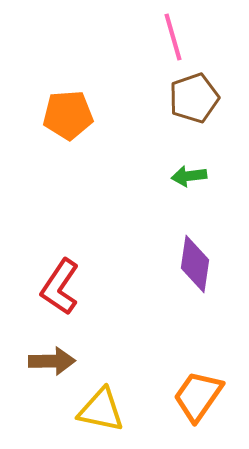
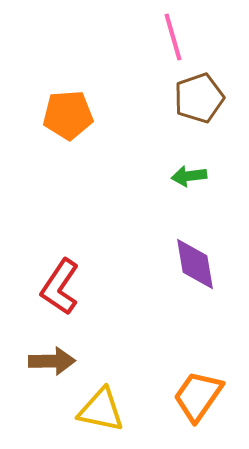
brown pentagon: moved 5 px right
purple diamond: rotated 18 degrees counterclockwise
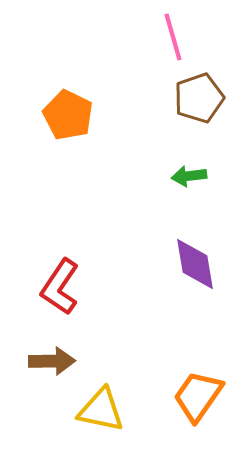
orange pentagon: rotated 30 degrees clockwise
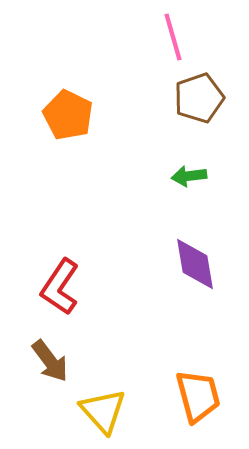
brown arrow: moved 2 px left; rotated 54 degrees clockwise
orange trapezoid: rotated 130 degrees clockwise
yellow triangle: moved 2 px right, 1 px down; rotated 36 degrees clockwise
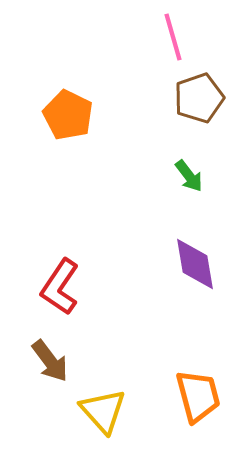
green arrow: rotated 120 degrees counterclockwise
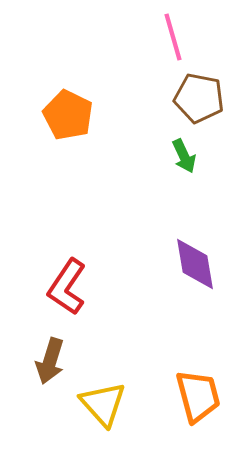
brown pentagon: rotated 30 degrees clockwise
green arrow: moved 5 px left, 20 px up; rotated 12 degrees clockwise
red L-shape: moved 7 px right
brown arrow: rotated 54 degrees clockwise
yellow triangle: moved 7 px up
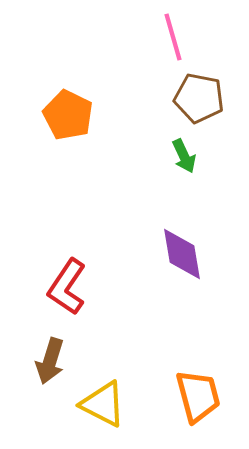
purple diamond: moved 13 px left, 10 px up
yellow triangle: rotated 21 degrees counterclockwise
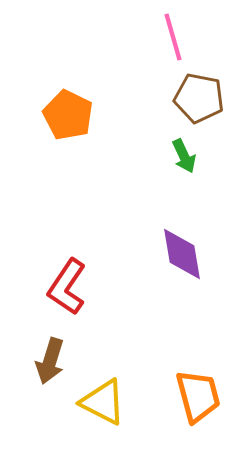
yellow triangle: moved 2 px up
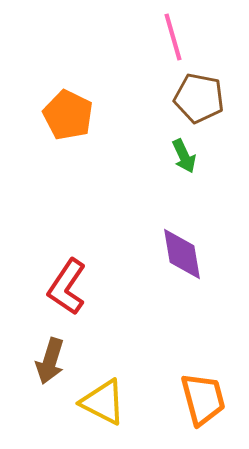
orange trapezoid: moved 5 px right, 3 px down
